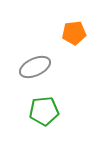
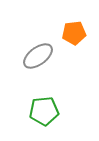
gray ellipse: moved 3 px right, 11 px up; rotated 12 degrees counterclockwise
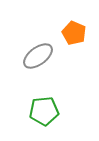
orange pentagon: rotated 30 degrees clockwise
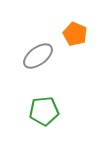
orange pentagon: moved 1 px right, 1 px down
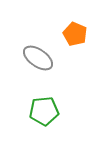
gray ellipse: moved 2 px down; rotated 72 degrees clockwise
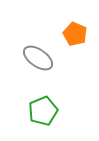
green pentagon: moved 1 px left; rotated 16 degrees counterclockwise
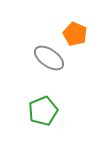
gray ellipse: moved 11 px right
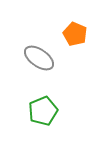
gray ellipse: moved 10 px left
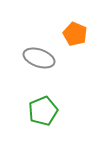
gray ellipse: rotated 16 degrees counterclockwise
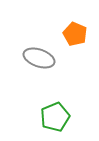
green pentagon: moved 12 px right, 6 px down
